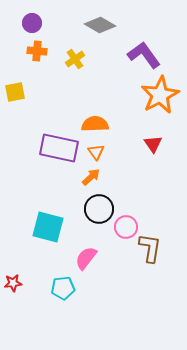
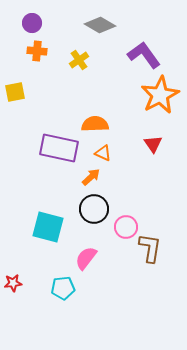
yellow cross: moved 4 px right, 1 px down
orange triangle: moved 7 px right, 1 px down; rotated 30 degrees counterclockwise
black circle: moved 5 px left
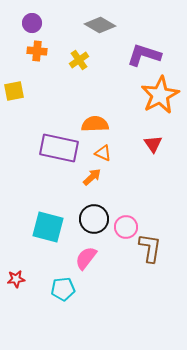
purple L-shape: rotated 36 degrees counterclockwise
yellow square: moved 1 px left, 1 px up
orange arrow: moved 1 px right
black circle: moved 10 px down
red star: moved 3 px right, 4 px up
cyan pentagon: moved 1 px down
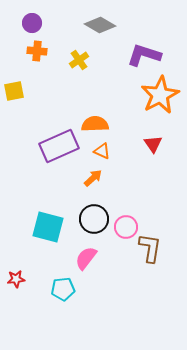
purple rectangle: moved 2 px up; rotated 36 degrees counterclockwise
orange triangle: moved 1 px left, 2 px up
orange arrow: moved 1 px right, 1 px down
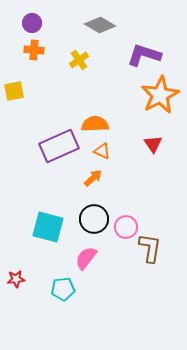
orange cross: moved 3 px left, 1 px up
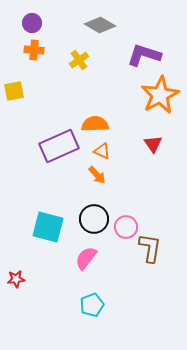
orange arrow: moved 4 px right, 3 px up; rotated 90 degrees clockwise
cyan pentagon: moved 29 px right, 16 px down; rotated 15 degrees counterclockwise
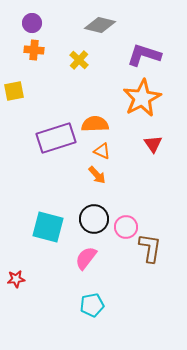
gray diamond: rotated 16 degrees counterclockwise
yellow cross: rotated 12 degrees counterclockwise
orange star: moved 18 px left, 3 px down
purple rectangle: moved 3 px left, 8 px up; rotated 6 degrees clockwise
cyan pentagon: rotated 10 degrees clockwise
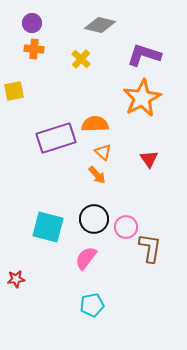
orange cross: moved 1 px up
yellow cross: moved 2 px right, 1 px up
red triangle: moved 4 px left, 15 px down
orange triangle: moved 1 px right, 1 px down; rotated 18 degrees clockwise
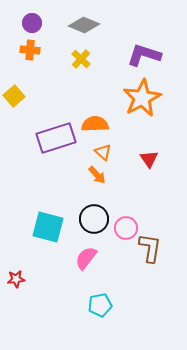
gray diamond: moved 16 px left; rotated 8 degrees clockwise
orange cross: moved 4 px left, 1 px down
yellow square: moved 5 px down; rotated 30 degrees counterclockwise
pink circle: moved 1 px down
cyan pentagon: moved 8 px right
